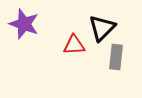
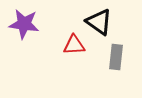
purple star: rotated 12 degrees counterclockwise
black triangle: moved 3 px left, 6 px up; rotated 40 degrees counterclockwise
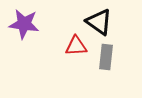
red triangle: moved 2 px right, 1 px down
gray rectangle: moved 10 px left
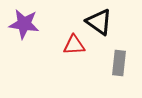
red triangle: moved 2 px left, 1 px up
gray rectangle: moved 13 px right, 6 px down
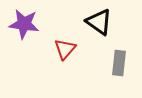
red triangle: moved 9 px left, 4 px down; rotated 45 degrees counterclockwise
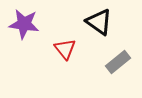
red triangle: rotated 20 degrees counterclockwise
gray rectangle: moved 1 px left, 1 px up; rotated 45 degrees clockwise
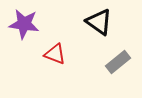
red triangle: moved 10 px left, 5 px down; rotated 30 degrees counterclockwise
